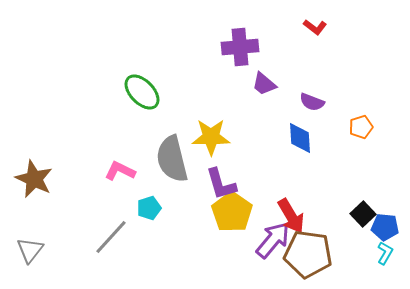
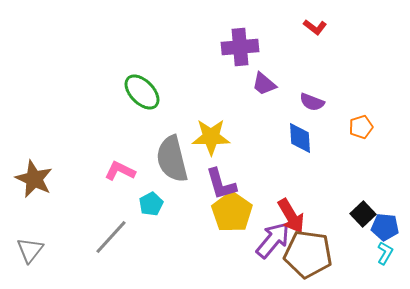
cyan pentagon: moved 2 px right, 4 px up; rotated 10 degrees counterclockwise
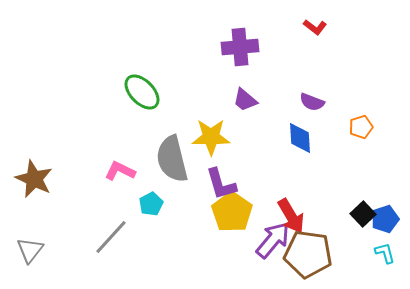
purple trapezoid: moved 19 px left, 16 px down
blue pentagon: moved 8 px up; rotated 24 degrees counterclockwise
cyan L-shape: rotated 45 degrees counterclockwise
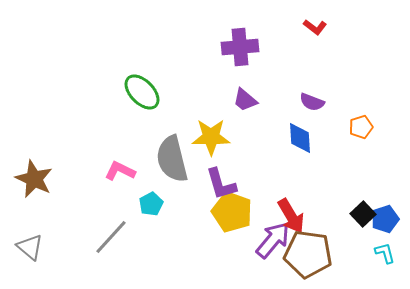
yellow pentagon: rotated 15 degrees counterclockwise
gray triangle: moved 3 px up; rotated 28 degrees counterclockwise
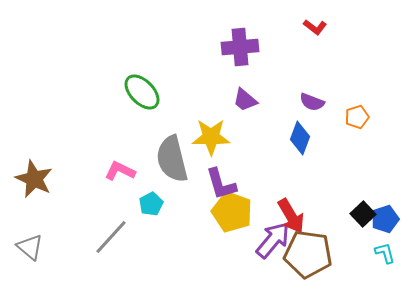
orange pentagon: moved 4 px left, 10 px up
blue diamond: rotated 24 degrees clockwise
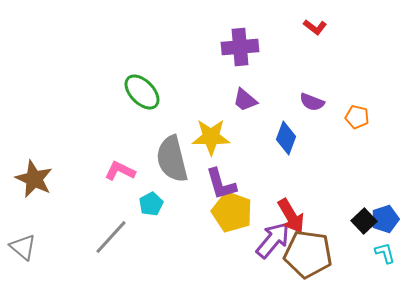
orange pentagon: rotated 30 degrees clockwise
blue diamond: moved 14 px left
black square: moved 1 px right, 7 px down
gray triangle: moved 7 px left
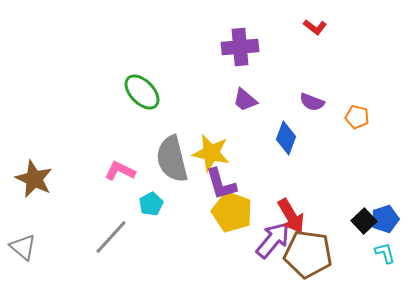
yellow star: moved 16 px down; rotated 12 degrees clockwise
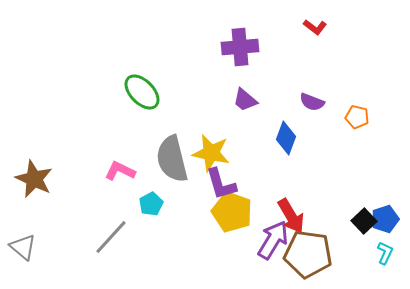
purple arrow: rotated 9 degrees counterclockwise
cyan L-shape: rotated 40 degrees clockwise
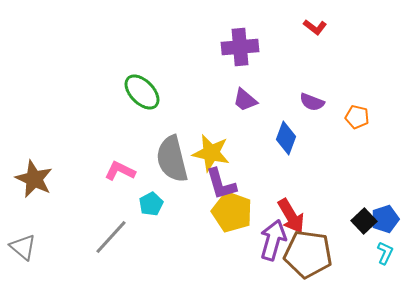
purple arrow: rotated 15 degrees counterclockwise
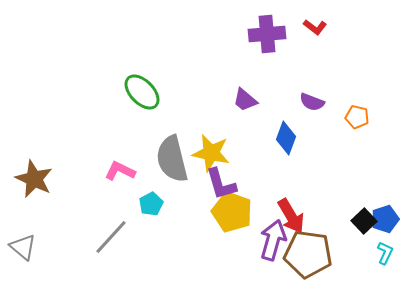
purple cross: moved 27 px right, 13 px up
